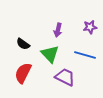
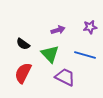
purple arrow: rotated 120 degrees counterclockwise
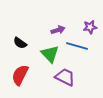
black semicircle: moved 3 px left, 1 px up
blue line: moved 8 px left, 9 px up
red semicircle: moved 3 px left, 2 px down
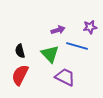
black semicircle: moved 8 px down; rotated 40 degrees clockwise
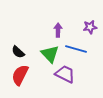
purple arrow: rotated 72 degrees counterclockwise
blue line: moved 1 px left, 3 px down
black semicircle: moved 2 px left, 1 px down; rotated 32 degrees counterclockwise
purple trapezoid: moved 3 px up
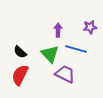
black semicircle: moved 2 px right
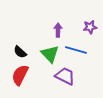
blue line: moved 1 px down
purple trapezoid: moved 2 px down
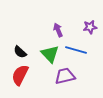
purple arrow: rotated 24 degrees counterclockwise
purple trapezoid: rotated 40 degrees counterclockwise
